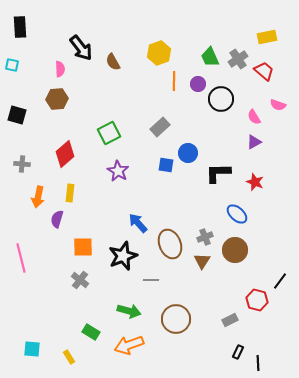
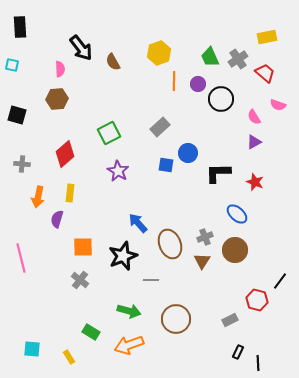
red trapezoid at (264, 71): moved 1 px right, 2 px down
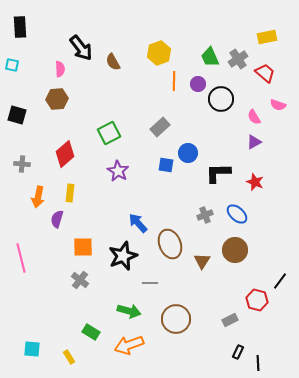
gray cross at (205, 237): moved 22 px up
gray line at (151, 280): moved 1 px left, 3 px down
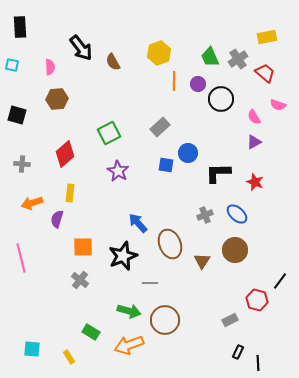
pink semicircle at (60, 69): moved 10 px left, 2 px up
orange arrow at (38, 197): moved 6 px left, 6 px down; rotated 60 degrees clockwise
brown circle at (176, 319): moved 11 px left, 1 px down
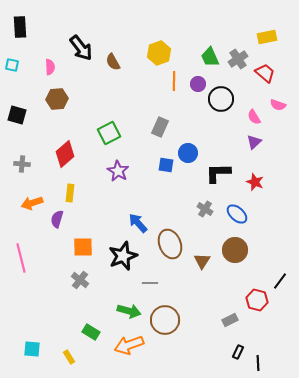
gray rectangle at (160, 127): rotated 24 degrees counterclockwise
purple triangle at (254, 142): rotated 14 degrees counterclockwise
gray cross at (205, 215): moved 6 px up; rotated 35 degrees counterclockwise
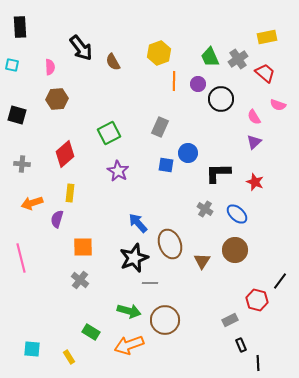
black star at (123, 256): moved 11 px right, 2 px down
black rectangle at (238, 352): moved 3 px right, 7 px up; rotated 48 degrees counterclockwise
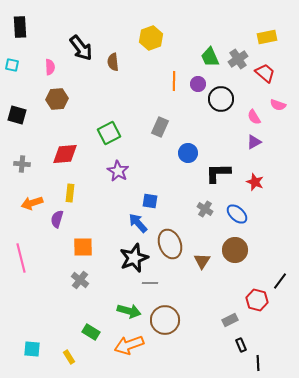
yellow hexagon at (159, 53): moved 8 px left, 15 px up
brown semicircle at (113, 62): rotated 24 degrees clockwise
purple triangle at (254, 142): rotated 14 degrees clockwise
red diamond at (65, 154): rotated 36 degrees clockwise
blue square at (166, 165): moved 16 px left, 36 px down
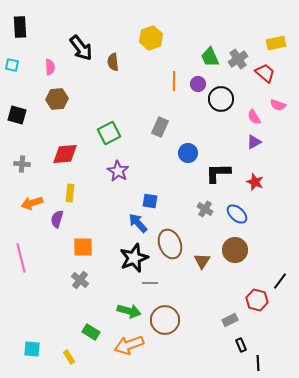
yellow rectangle at (267, 37): moved 9 px right, 6 px down
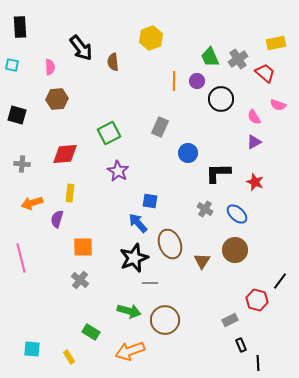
purple circle at (198, 84): moved 1 px left, 3 px up
orange arrow at (129, 345): moved 1 px right, 6 px down
